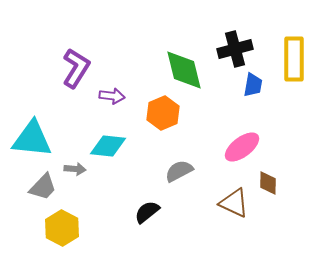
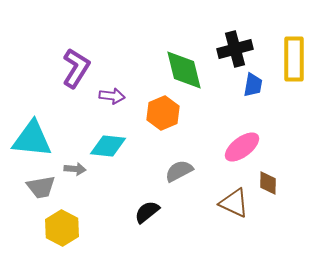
gray trapezoid: moved 2 px left; rotated 36 degrees clockwise
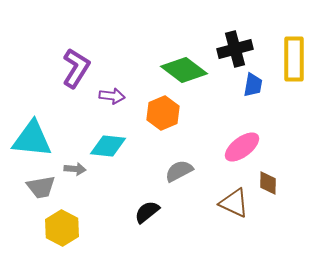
green diamond: rotated 39 degrees counterclockwise
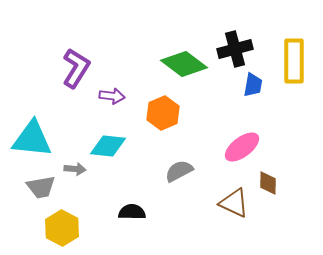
yellow rectangle: moved 2 px down
green diamond: moved 6 px up
black semicircle: moved 15 px left; rotated 40 degrees clockwise
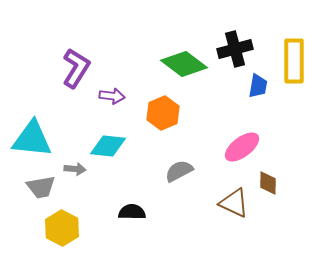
blue trapezoid: moved 5 px right, 1 px down
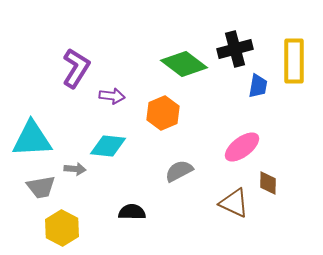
cyan triangle: rotated 9 degrees counterclockwise
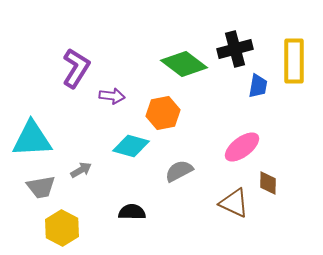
orange hexagon: rotated 12 degrees clockwise
cyan diamond: moved 23 px right; rotated 9 degrees clockwise
gray arrow: moved 6 px right, 1 px down; rotated 35 degrees counterclockwise
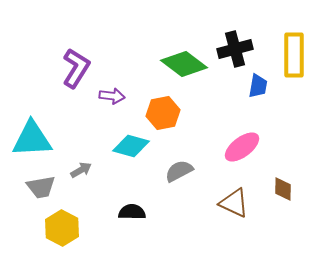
yellow rectangle: moved 6 px up
brown diamond: moved 15 px right, 6 px down
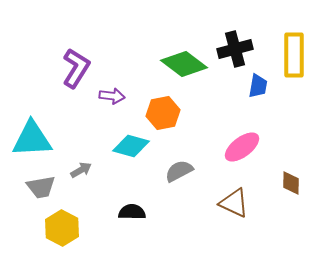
brown diamond: moved 8 px right, 6 px up
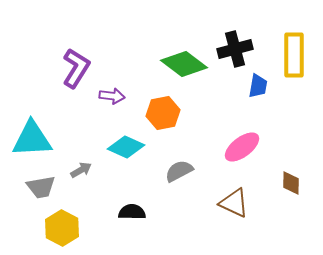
cyan diamond: moved 5 px left, 1 px down; rotated 9 degrees clockwise
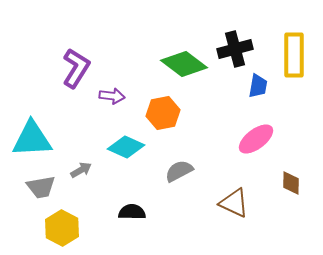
pink ellipse: moved 14 px right, 8 px up
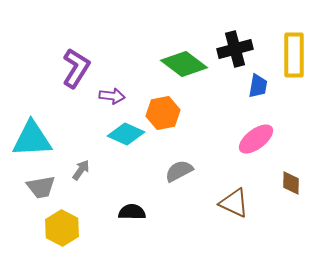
cyan diamond: moved 13 px up
gray arrow: rotated 25 degrees counterclockwise
